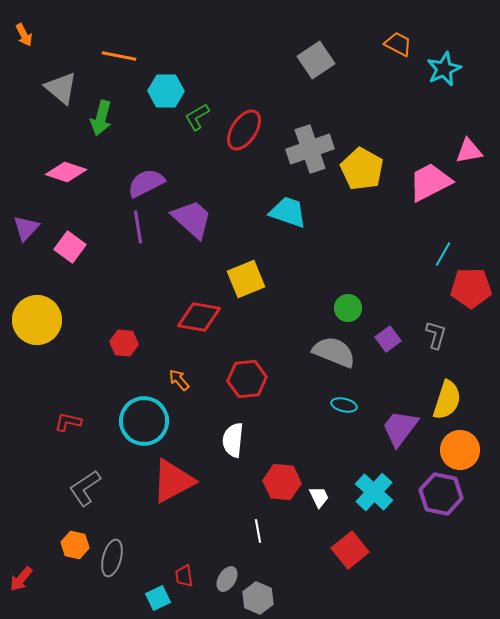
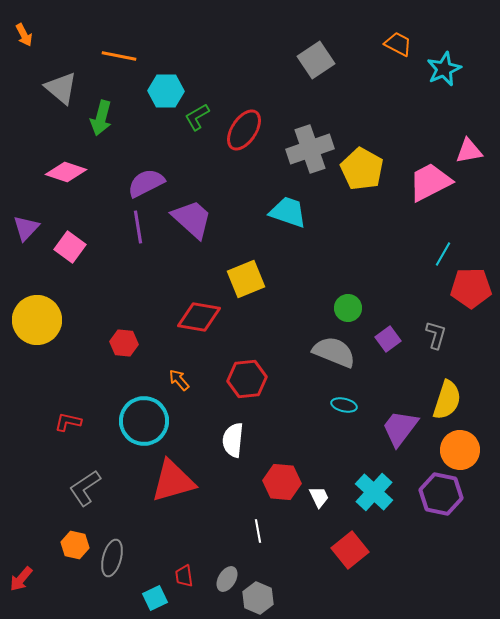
red triangle at (173, 481): rotated 12 degrees clockwise
cyan square at (158, 598): moved 3 px left
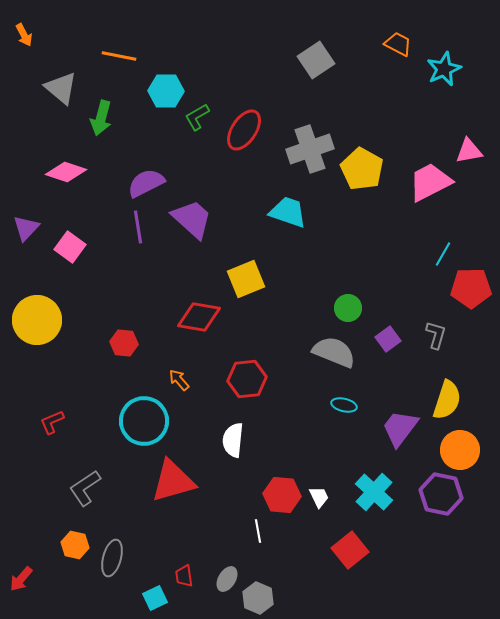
red L-shape at (68, 422): moved 16 px left; rotated 36 degrees counterclockwise
red hexagon at (282, 482): moved 13 px down
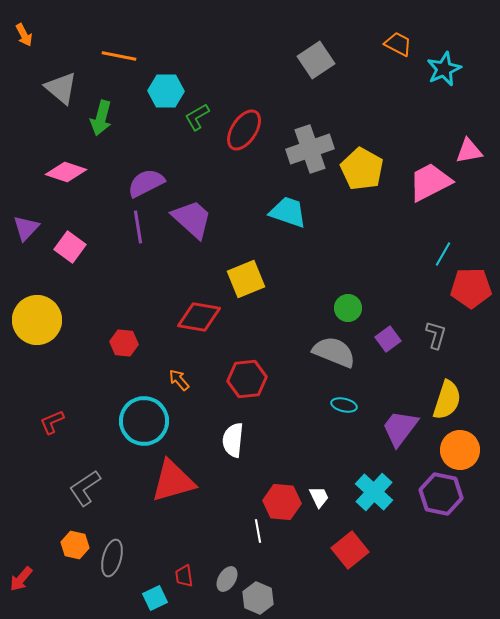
red hexagon at (282, 495): moved 7 px down
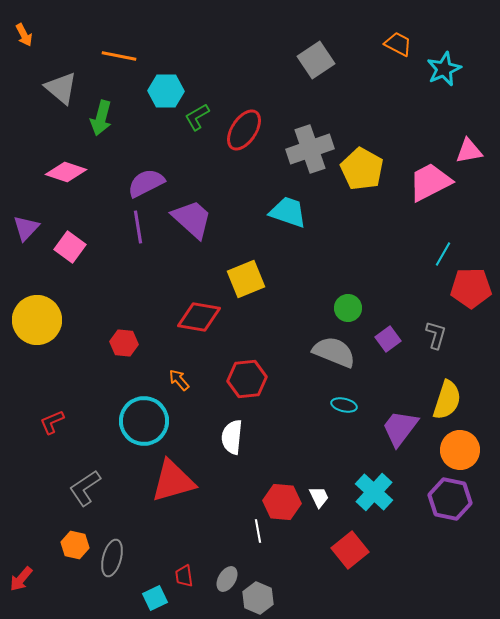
white semicircle at (233, 440): moved 1 px left, 3 px up
purple hexagon at (441, 494): moved 9 px right, 5 px down
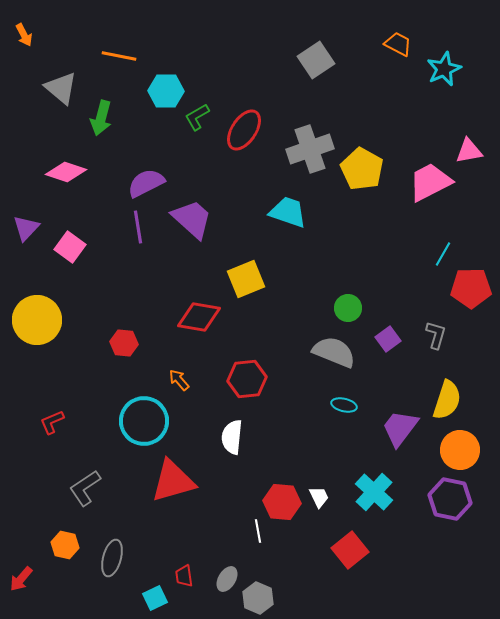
orange hexagon at (75, 545): moved 10 px left
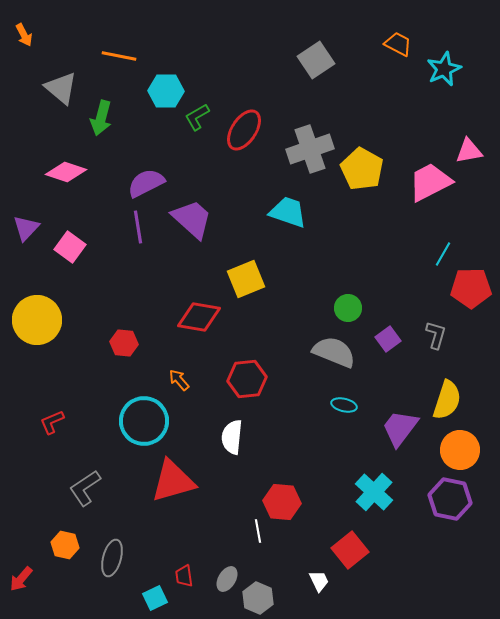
white trapezoid at (319, 497): moved 84 px down
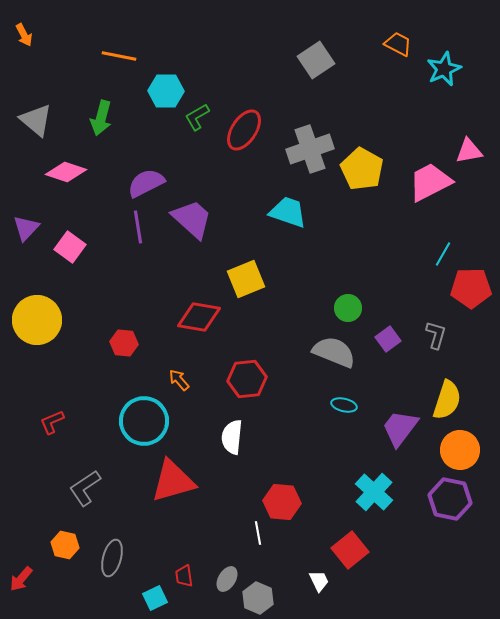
gray triangle at (61, 88): moved 25 px left, 32 px down
white line at (258, 531): moved 2 px down
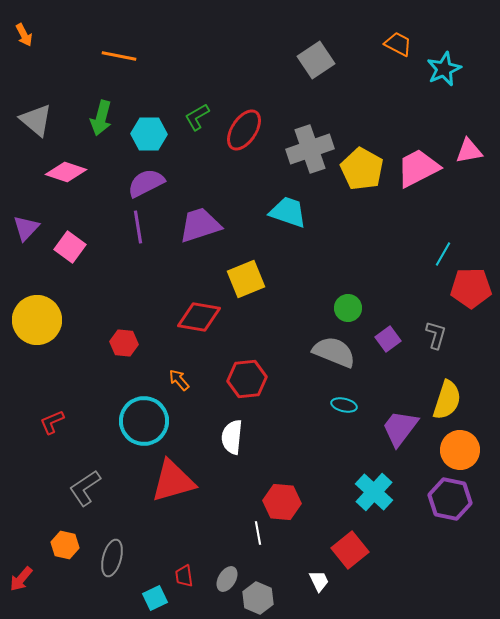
cyan hexagon at (166, 91): moved 17 px left, 43 px down
pink trapezoid at (430, 182): moved 12 px left, 14 px up
purple trapezoid at (192, 219): moved 8 px right, 6 px down; rotated 60 degrees counterclockwise
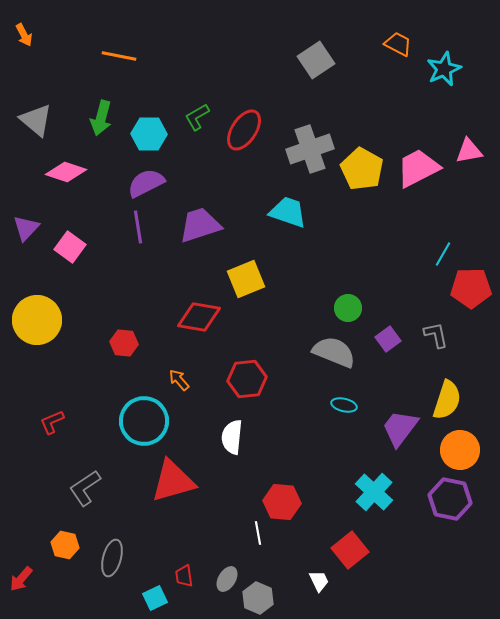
gray L-shape at (436, 335): rotated 28 degrees counterclockwise
